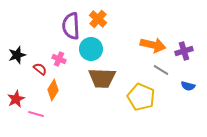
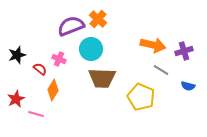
purple semicircle: rotated 72 degrees clockwise
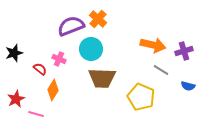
black star: moved 3 px left, 2 px up
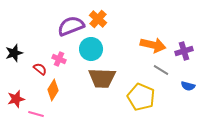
red star: rotated 12 degrees clockwise
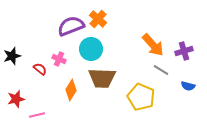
orange arrow: rotated 35 degrees clockwise
black star: moved 2 px left, 3 px down
orange diamond: moved 18 px right
pink line: moved 1 px right, 1 px down; rotated 28 degrees counterclockwise
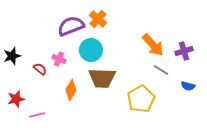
cyan circle: moved 1 px down
yellow pentagon: moved 2 px down; rotated 20 degrees clockwise
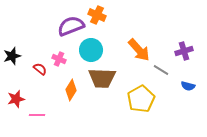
orange cross: moved 1 px left, 4 px up; rotated 18 degrees counterclockwise
orange arrow: moved 14 px left, 5 px down
pink line: rotated 14 degrees clockwise
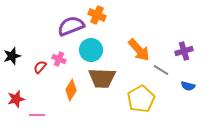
red semicircle: moved 2 px up; rotated 88 degrees counterclockwise
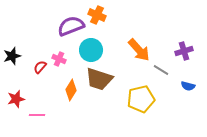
brown trapezoid: moved 3 px left, 1 px down; rotated 16 degrees clockwise
yellow pentagon: rotated 16 degrees clockwise
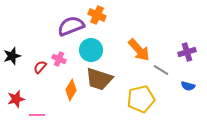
purple cross: moved 3 px right, 1 px down
